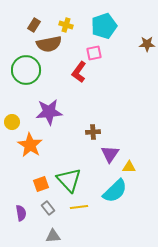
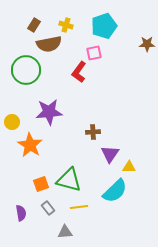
green triangle: rotated 32 degrees counterclockwise
gray triangle: moved 12 px right, 4 px up
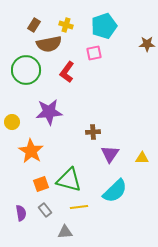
red L-shape: moved 12 px left
orange star: moved 1 px right, 6 px down
yellow triangle: moved 13 px right, 9 px up
gray rectangle: moved 3 px left, 2 px down
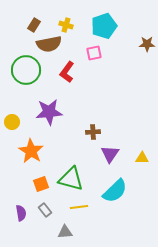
green triangle: moved 2 px right, 1 px up
